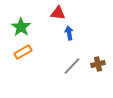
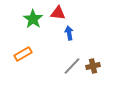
green star: moved 12 px right, 8 px up
orange rectangle: moved 2 px down
brown cross: moved 5 px left, 2 px down
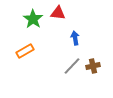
blue arrow: moved 6 px right, 5 px down
orange rectangle: moved 2 px right, 3 px up
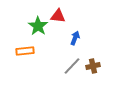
red triangle: moved 3 px down
green star: moved 5 px right, 7 px down
blue arrow: rotated 32 degrees clockwise
orange rectangle: rotated 24 degrees clockwise
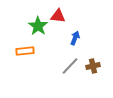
gray line: moved 2 px left
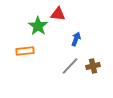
red triangle: moved 2 px up
blue arrow: moved 1 px right, 1 px down
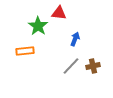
red triangle: moved 1 px right, 1 px up
blue arrow: moved 1 px left
gray line: moved 1 px right
